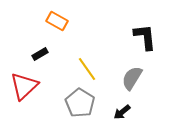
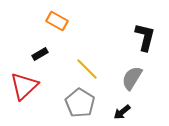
black L-shape: rotated 20 degrees clockwise
yellow line: rotated 10 degrees counterclockwise
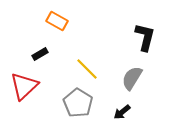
gray pentagon: moved 2 px left
